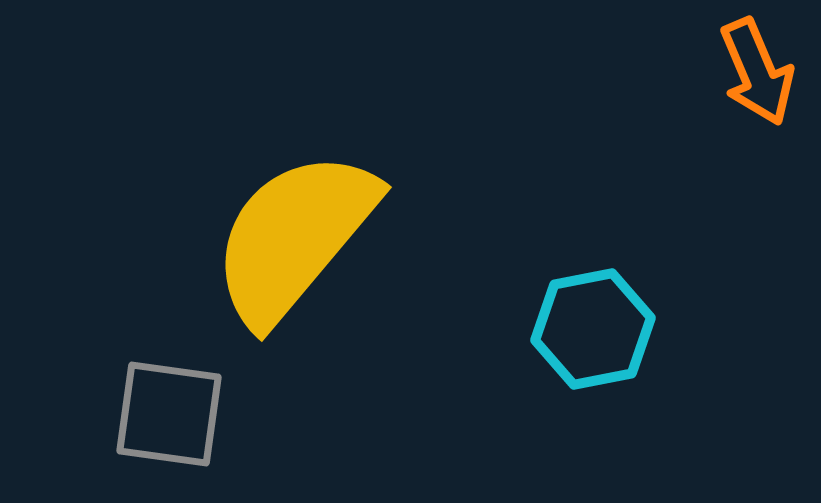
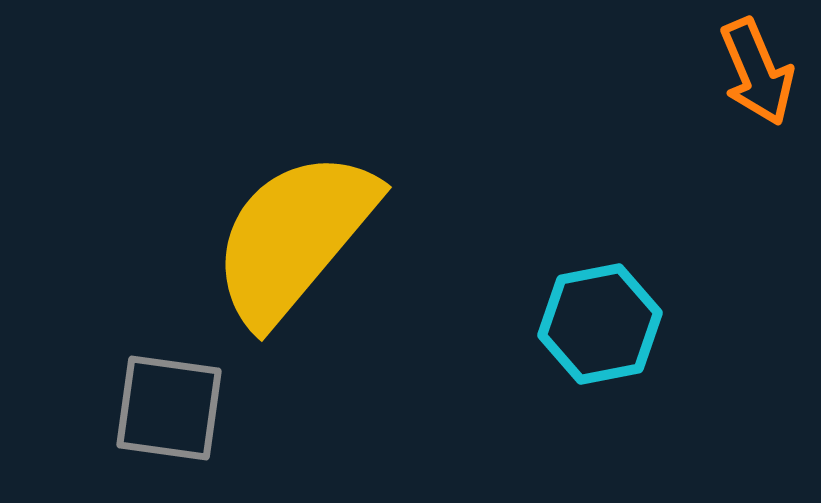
cyan hexagon: moved 7 px right, 5 px up
gray square: moved 6 px up
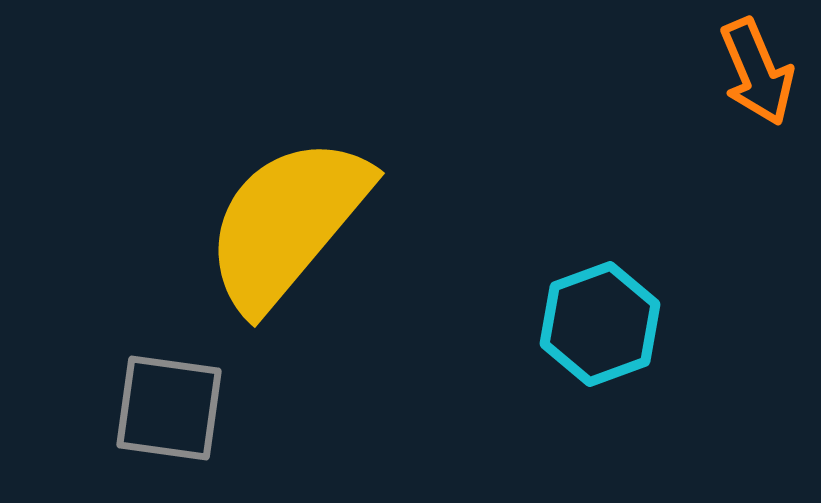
yellow semicircle: moved 7 px left, 14 px up
cyan hexagon: rotated 9 degrees counterclockwise
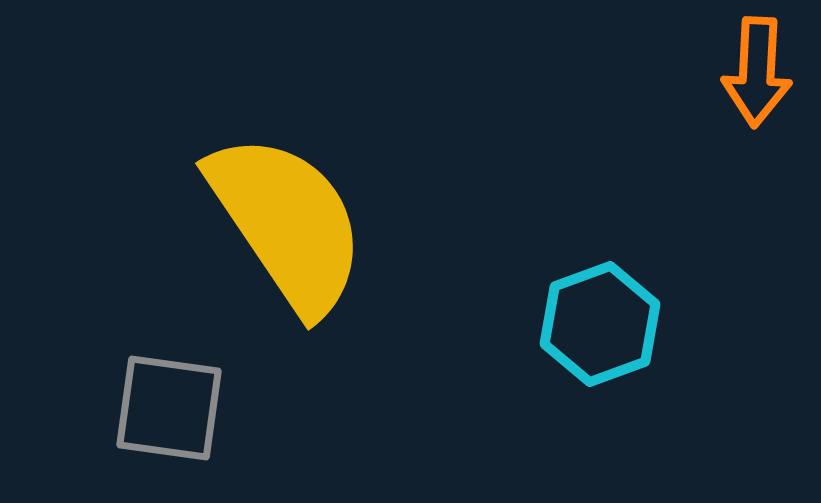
orange arrow: rotated 26 degrees clockwise
yellow semicircle: rotated 106 degrees clockwise
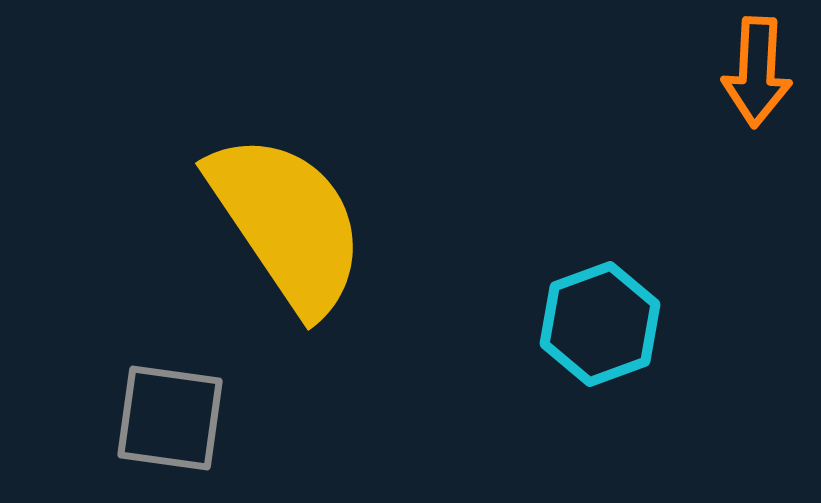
gray square: moved 1 px right, 10 px down
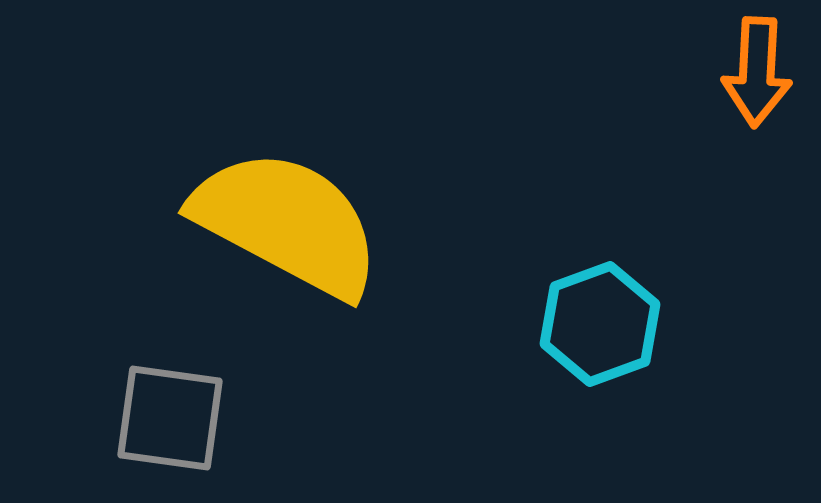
yellow semicircle: rotated 28 degrees counterclockwise
